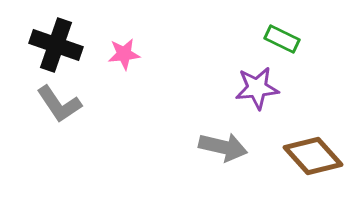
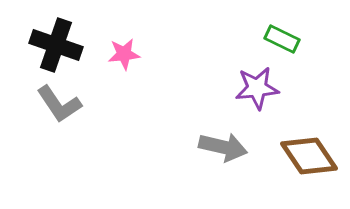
brown diamond: moved 4 px left; rotated 8 degrees clockwise
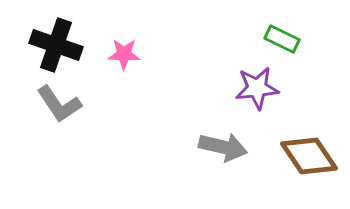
pink star: rotated 8 degrees clockwise
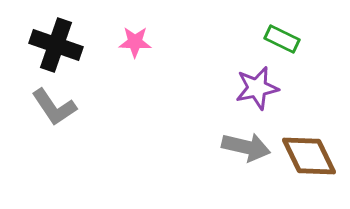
pink star: moved 11 px right, 12 px up
purple star: rotated 6 degrees counterclockwise
gray L-shape: moved 5 px left, 3 px down
gray arrow: moved 23 px right
brown diamond: rotated 8 degrees clockwise
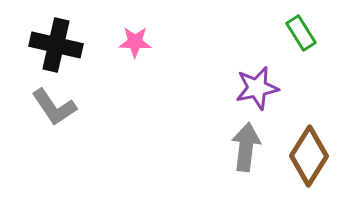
green rectangle: moved 19 px right, 6 px up; rotated 32 degrees clockwise
black cross: rotated 6 degrees counterclockwise
gray arrow: rotated 96 degrees counterclockwise
brown diamond: rotated 58 degrees clockwise
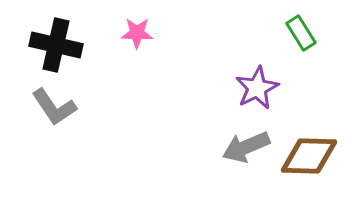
pink star: moved 2 px right, 9 px up
purple star: rotated 15 degrees counterclockwise
gray arrow: rotated 120 degrees counterclockwise
brown diamond: rotated 60 degrees clockwise
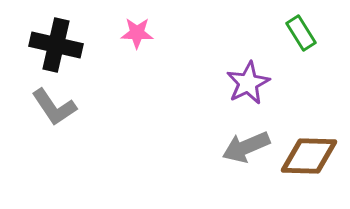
purple star: moved 9 px left, 5 px up
